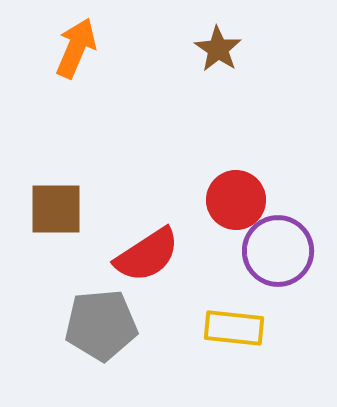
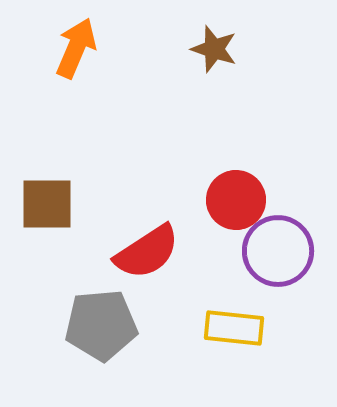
brown star: moved 4 px left; rotated 15 degrees counterclockwise
brown square: moved 9 px left, 5 px up
red semicircle: moved 3 px up
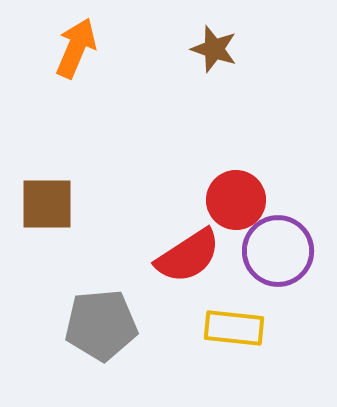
red semicircle: moved 41 px right, 4 px down
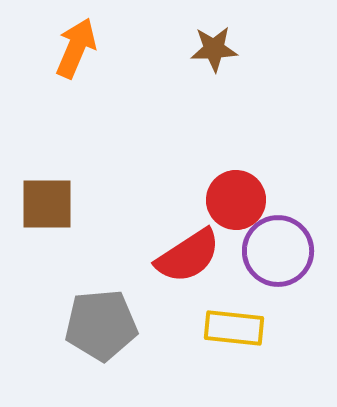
brown star: rotated 21 degrees counterclockwise
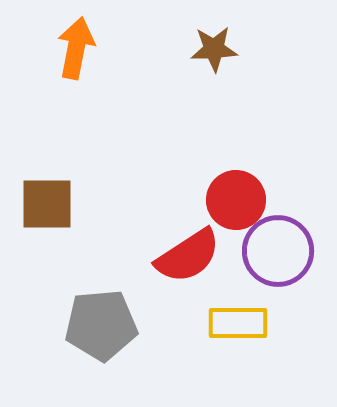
orange arrow: rotated 12 degrees counterclockwise
yellow rectangle: moved 4 px right, 5 px up; rotated 6 degrees counterclockwise
